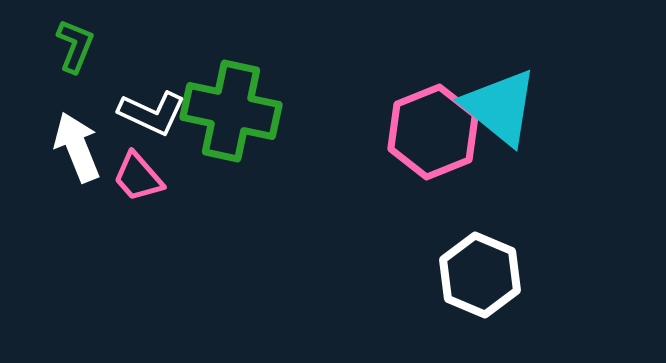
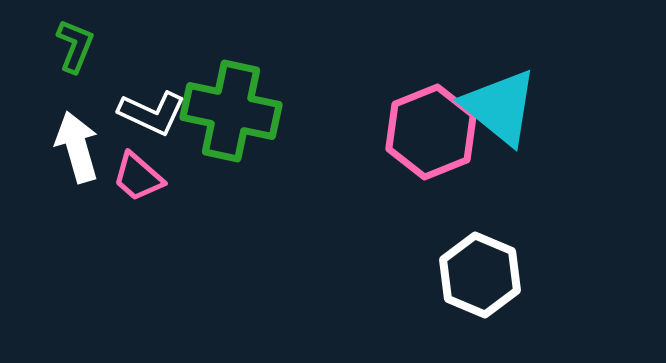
pink hexagon: moved 2 px left
white arrow: rotated 6 degrees clockwise
pink trapezoid: rotated 8 degrees counterclockwise
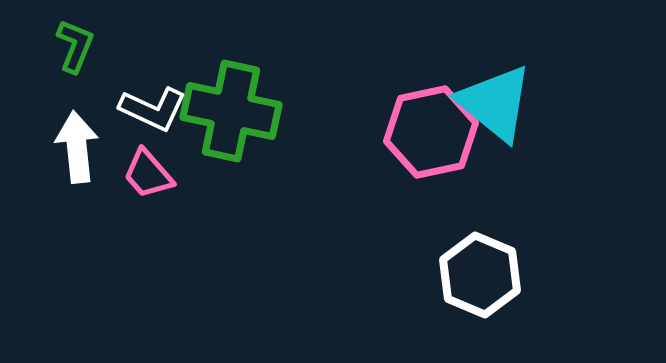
cyan triangle: moved 5 px left, 4 px up
white L-shape: moved 1 px right, 4 px up
pink hexagon: rotated 10 degrees clockwise
white arrow: rotated 10 degrees clockwise
pink trapezoid: moved 10 px right, 3 px up; rotated 8 degrees clockwise
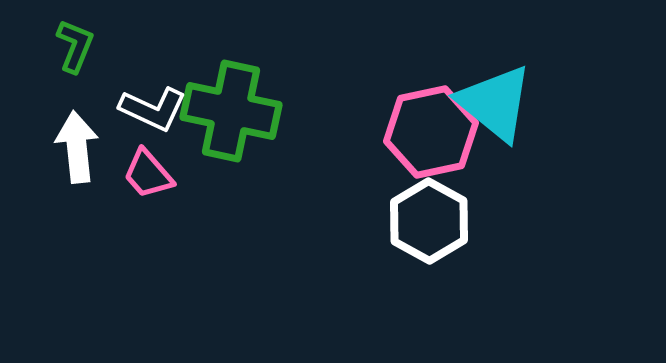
white hexagon: moved 51 px left, 54 px up; rotated 6 degrees clockwise
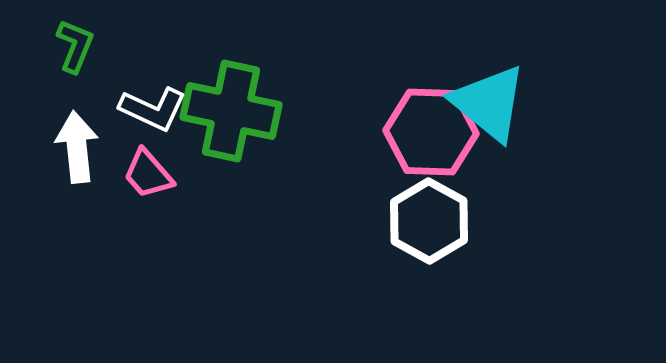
cyan triangle: moved 6 px left
pink hexagon: rotated 14 degrees clockwise
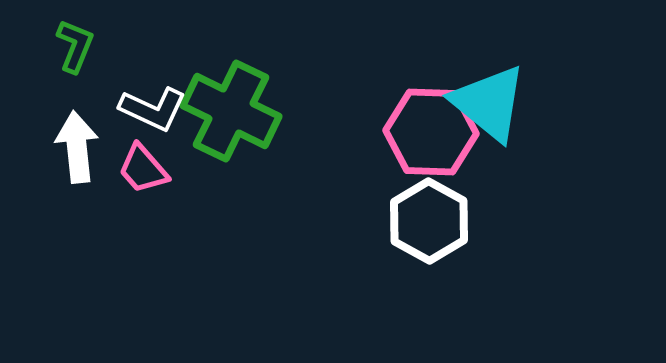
green cross: rotated 14 degrees clockwise
pink trapezoid: moved 5 px left, 5 px up
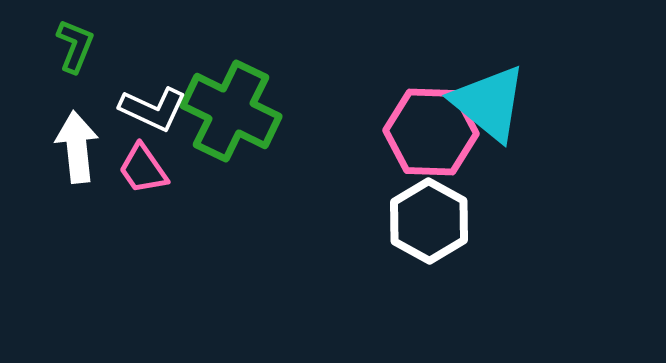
pink trapezoid: rotated 6 degrees clockwise
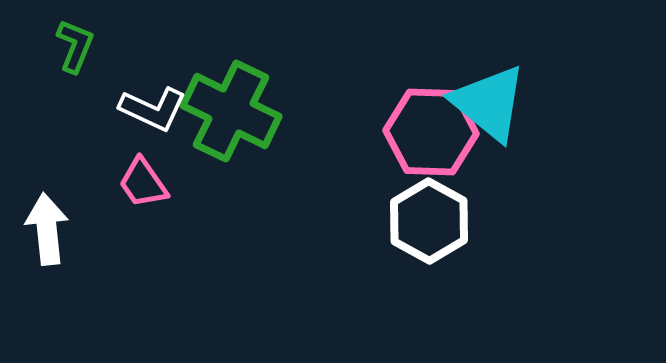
white arrow: moved 30 px left, 82 px down
pink trapezoid: moved 14 px down
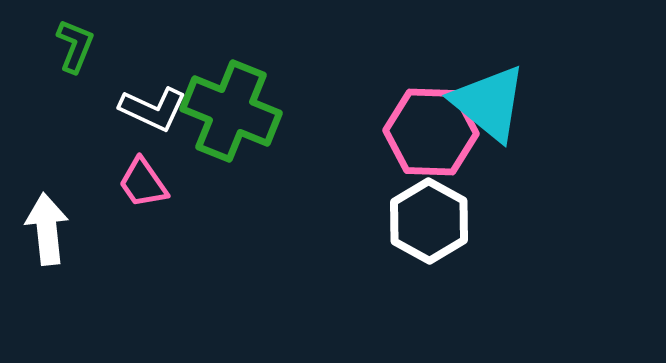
green cross: rotated 4 degrees counterclockwise
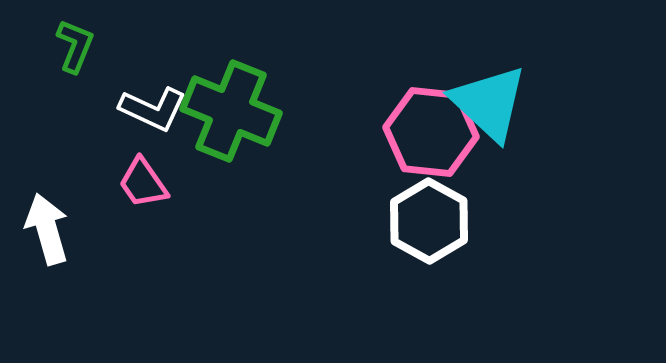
cyan triangle: rotated 4 degrees clockwise
pink hexagon: rotated 4 degrees clockwise
white arrow: rotated 10 degrees counterclockwise
